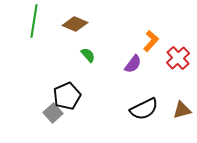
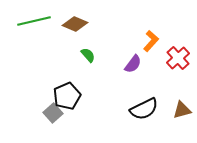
green line: rotated 68 degrees clockwise
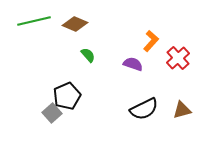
purple semicircle: rotated 108 degrees counterclockwise
gray square: moved 1 px left
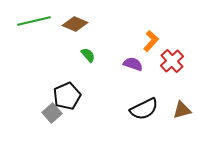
red cross: moved 6 px left, 3 px down
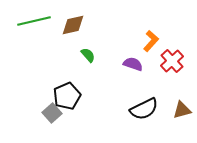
brown diamond: moved 2 px left, 1 px down; rotated 35 degrees counterclockwise
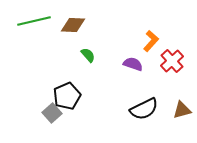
brown diamond: rotated 15 degrees clockwise
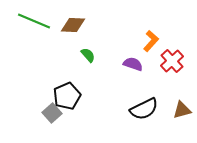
green line: rotated 36 degrees clockwise
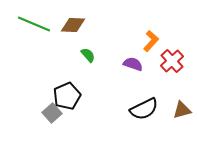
green line: moved 3 px down
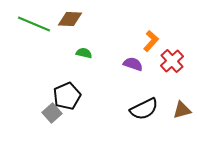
brown diamond: moved 3 px left, 6 px up
green semicircle: moved 4 px left, 2 px up; rotated 35 degrees counterclockwise
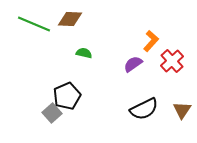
purple semicircle: rotated 54 degrees counterclockwise
brown triangle: rotated 42 degrees counterclockwise
